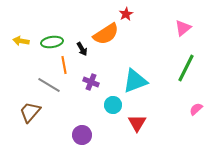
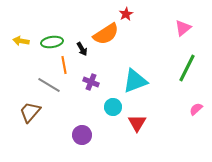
green line: moved 1 px right
cyan circle: moved 2 px down
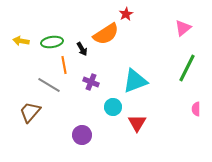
pink semicircle: rotated 48 degrees counterclockwise
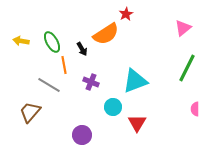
green ellipse: rotated 70 degrees clockwise
pink semicircle: moved 1 px left
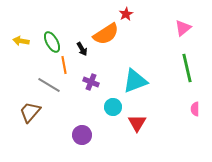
green line: rotated 40 degrees counterclockwise
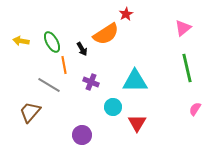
cyan triangle: rotated 20 degrees clockwise
pink semicircle: rotated 32 degrees clockwise
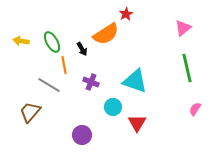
cyan triangle: rotated 20 degrees clockwise
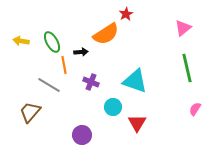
black arrow: moved 1 px left, 3 px down; rotated 64 degrees counterclockwise
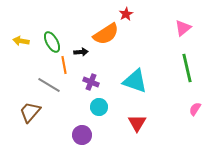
cyan circle: moved 14 px left
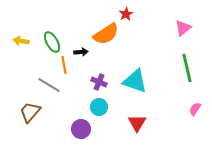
purple cross: moved 8 px right
purple circle: moved 1 px left, 6 px up
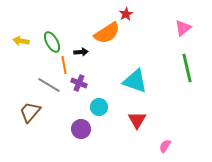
orange semicircle: moved 1 px right, 1 px up
purple cross: moved 20 px left, 1 px down
pink semicircle: moved 30 px left, 37 px down
red triangle: moved 3 px up
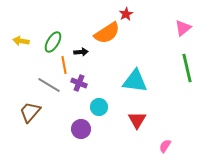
green ellipse: moved 1 px right; rotated 60 degrees clockwise
cyan triangle: rotated 12 degrees counterclockwise
